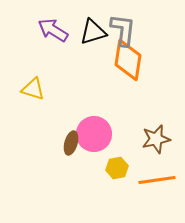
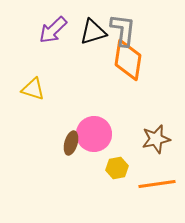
purple arrow: rotated 76 degrees counterclockwise
orange line: moved 4 px down
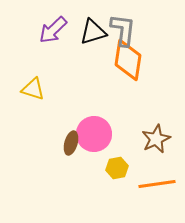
brown star: rotated 12 degrees counterclockwise
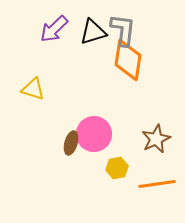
purple arrow: moved 1 px right, 1 px up
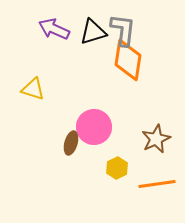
purple arrow: rotated 68 degrees clockwise
pink circle: moved 7 px up
yellow hexagon: rotated 15 degrees counterclockwise
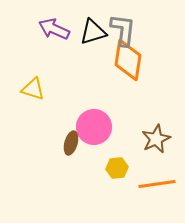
yellow hexagon: rotated 20 degrees clockwise
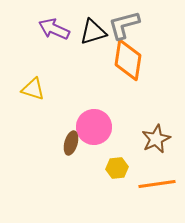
gray L-shape: moved 1 px right, 5 px up; rotated 112 degrees counterclockwise
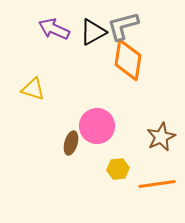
gray L-shape: moved 1 px left, 1 px down
black triangle: rotated 12 degrees counterclockwise
pink circle: moved 3 px right, 1 px up
brown star: moved 5 px right, 2 px up
yellow hexagon: moved 1 px right, 1 px down
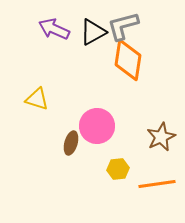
yellow triangle: moved 4 px right, 10 px down
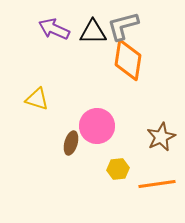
black triangle: rotated 28 degrees clockwise
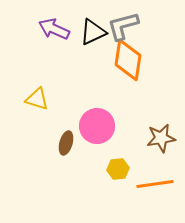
black triangle: rotated 24 degrees counterclockwise
brown star: moved 1 px down; rotated 16 degrees clockwise
brown ellipse: moved 5 px left
orange line: moved 2 px left
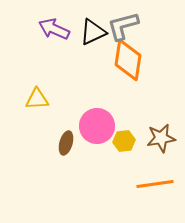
yellow triangle: rotated 20 degrees counterclockwise
yellow hexagon: moved 6 px right, 28 px up
